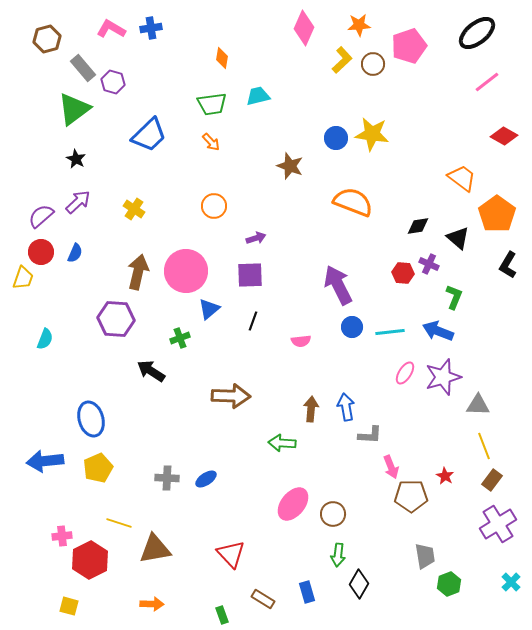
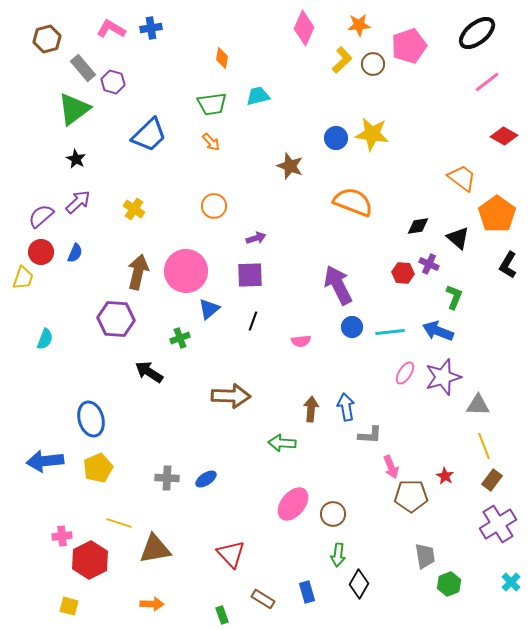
black arrow at (151, 371): moved 2 px left, 1 px down
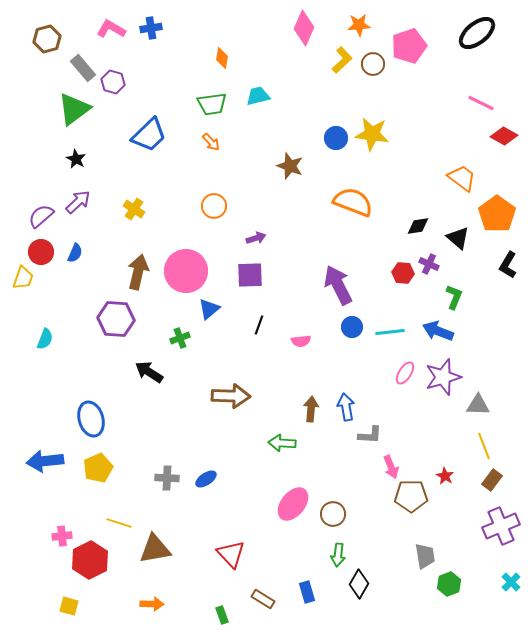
pink line at (487, 82): moved 6 px left, 21 px down; rotated 64 degrees clockwise
black line at (253, 321): moved 6 px right, 4 px down
purple cross at (498, 524): moved 3 px right, 2 px down; rotated 9 degrees clockwise
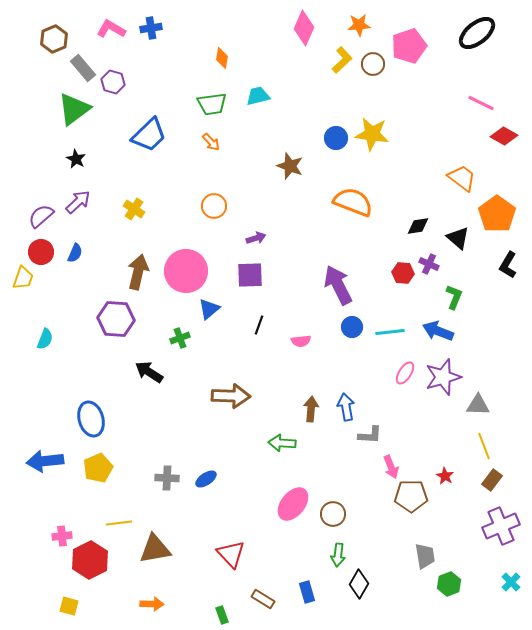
brown hexagon at (47, 39): moved 7 px right; rotated 8 degrees counterclockwise
yellow line at (119, 523): rotated 25 degrees counterclockwise
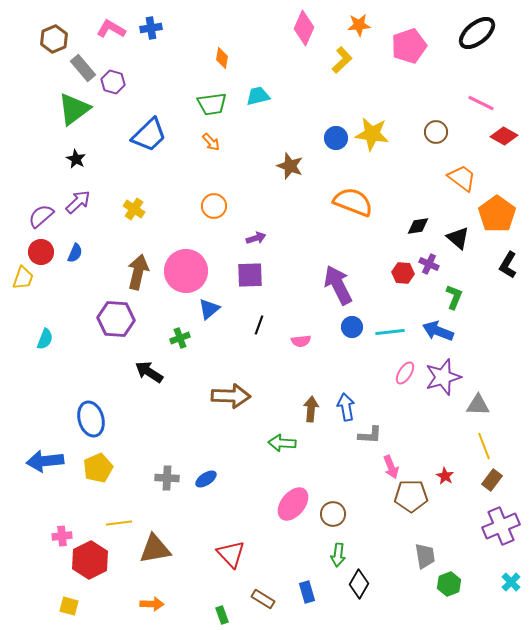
brown circle at (373, 64): moved 63 px right, 68 px down
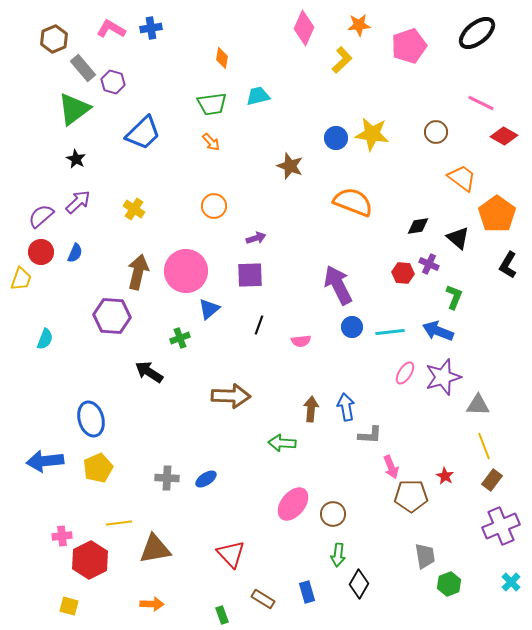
blue trapezoid at (149, 135): moved 6 px left, 2 px up
yellow trapezoid at (23, 278): moved 2 px left, 1 px down
purple hexagon at (116, 319): moved 4 px left, 3 px up
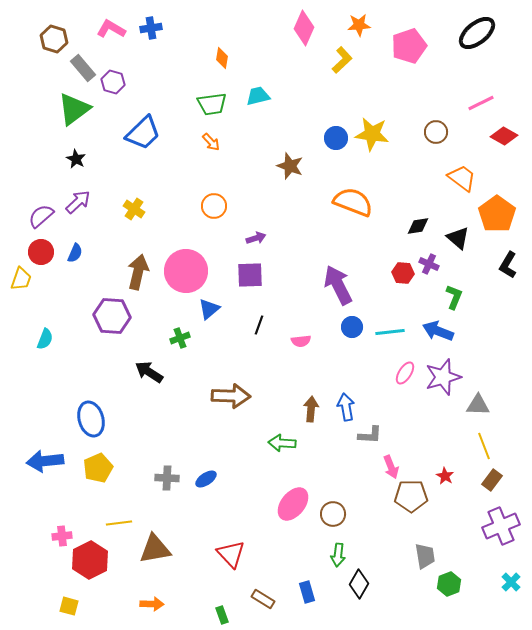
brown hexagon at (54, 39): rotated 20 degrees counterclockwise
pink line at (481, 103): rotated 52 degrees counterclockwise
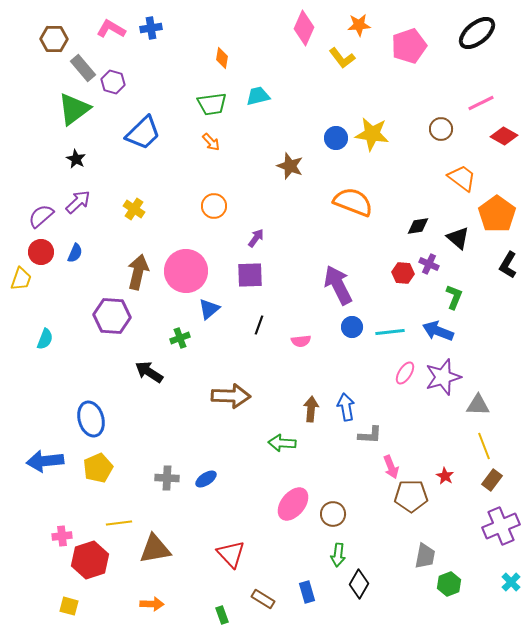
brown hexagon at (54, 39): rotated 16 degrees counterclockwise
yellow L-shape at (342, 60): moved 2 px up; rotated 96 degrees clockwise
brown circle at (436, 132): moved 5 px right, 3 px up
purple arrow at (256, 238): rotated 36 degrees counterclockwise
gray trapezoid at (425, 556): rotated 20 degrees clockwise
red hexagon at (90, 560): rotated 9 degrees clockwise
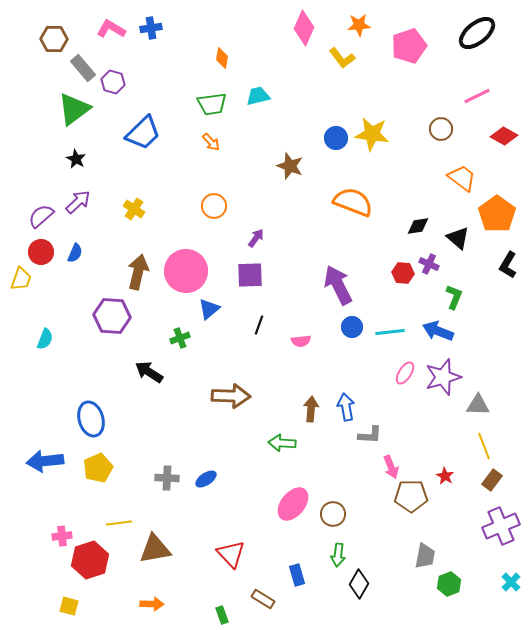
pink line at (481, 103): moved 4 px left, 7 px up
blue rectangle at (307, 592): moved 10 px left, 17 px up
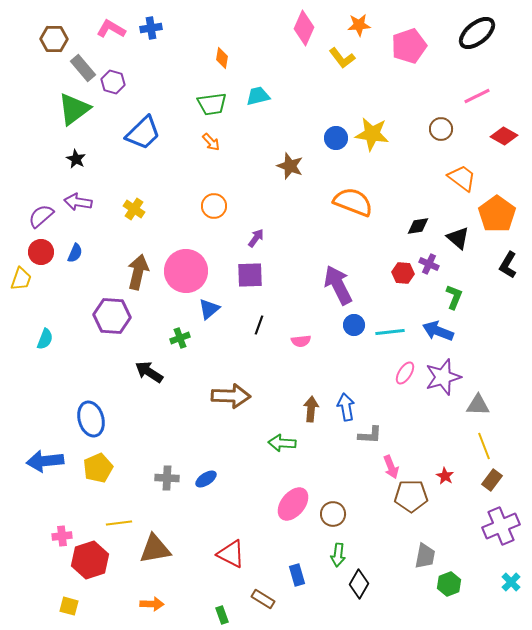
purple arrow at (78, 202): rotated 128 degrees counterclockwise
blue circle at (352, 327): moved 2 px right, 2 px up
red triangle at (231, 554): rotated 20 degrees counterclockwise
